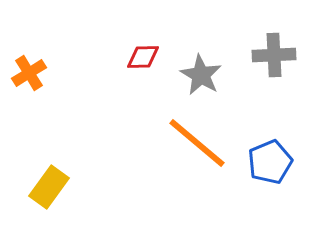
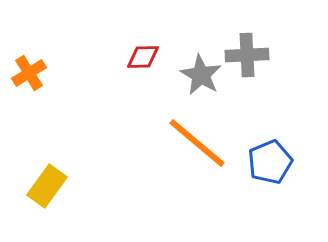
gray cross: moved 27 px left
yellow rectangle: moved 2 px left, 1 px up
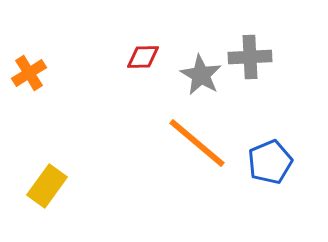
gray cross: moved 3 px right, 2 px down
